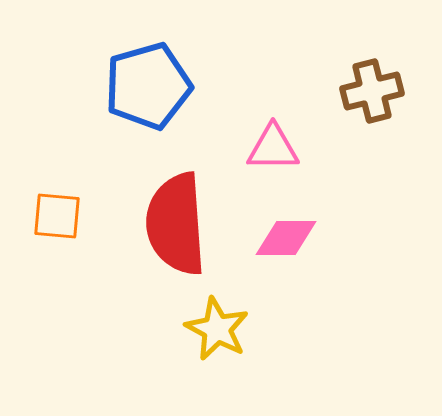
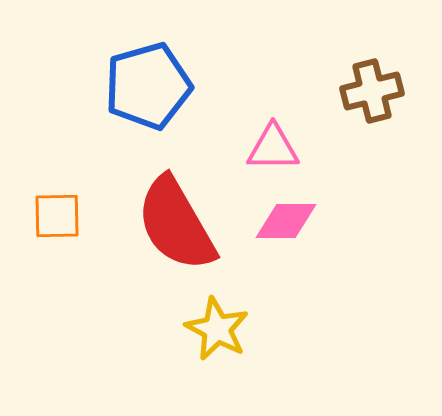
orange square: rotated 6 degrees counterclockwise
red semicircle: rotated 26 degrees counterclockwise
pink diamond: moved 17 px up
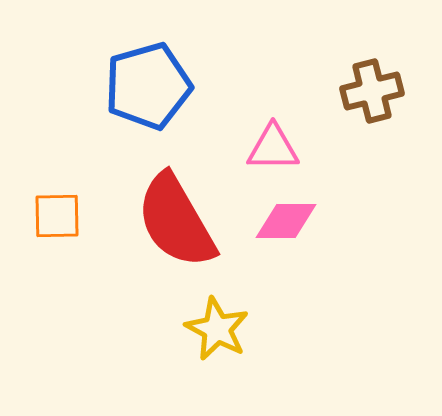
red semicircle: moved 3 px up
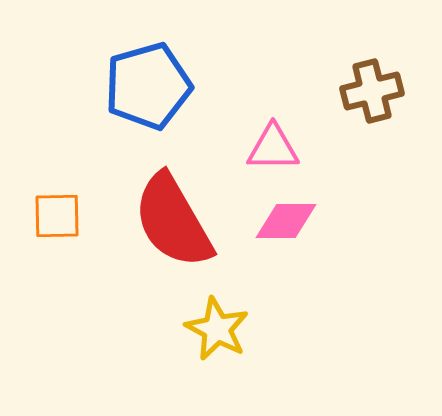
red semicircle: moved 3 px left
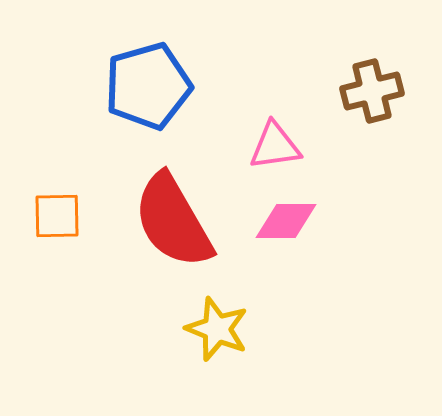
pink triangle: moved 2 px right, 2 px up; rotated 8 degrees counterclockwise
yellow star: rotated 6 degrees counterclockwise
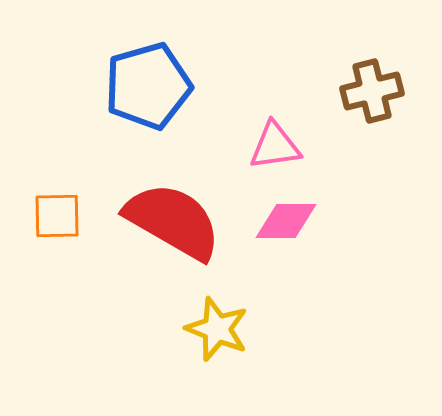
red semicircle: rotated 150 degrees clockwise
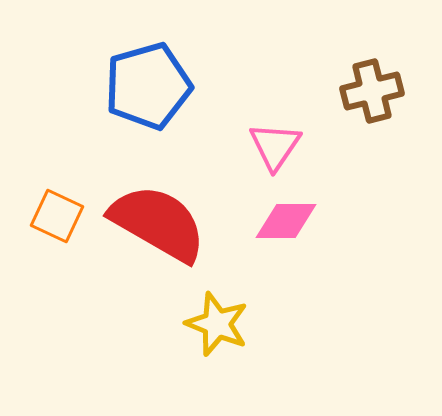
pink triangle: rotated 48 degrees counterclockwise
orange square: rotated 26 degrees clockwise
red semicircle: moved 15 px left, 2 px down
yellow star: moved 5 px up
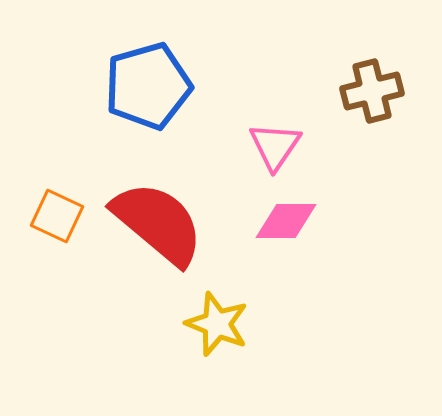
red semicircle: rotated 10 degrees clockwise
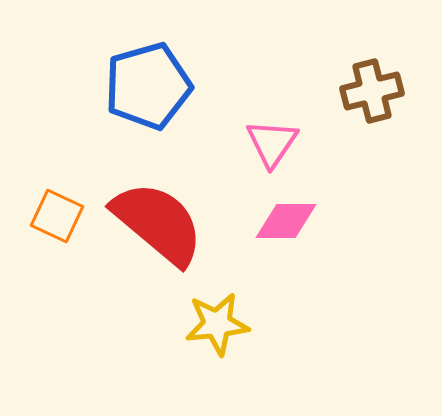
pink triangle: moved 3 px left, 3 px up
yellow star: rotated 28 degrees counterclockwise
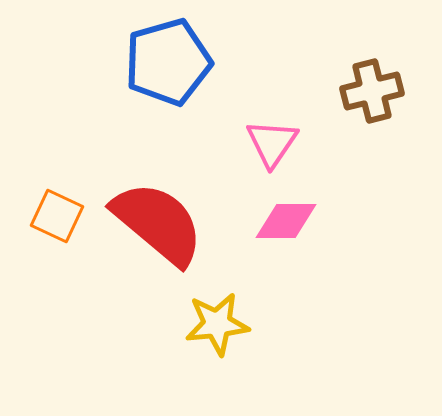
blue pentagon: moved 20 px right, 24 px up
